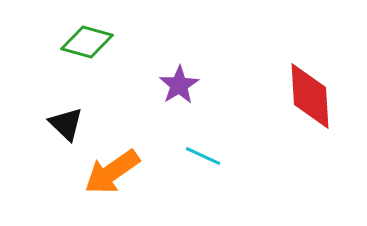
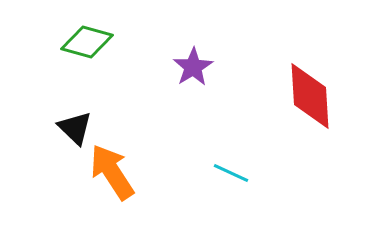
purple star: moved 14 px right, 18 px up
black triangle: moved 9 px right, 4 px down
cyan line: moved 28 px right, 17 px down
orange arrow: rotated 92 degrees clockwise
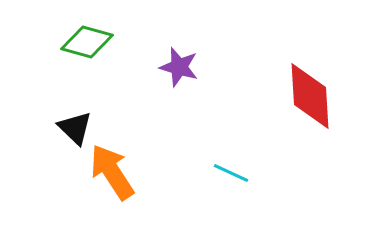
purple star: moved 14 px left; rotated 24 degrees counterclockwise
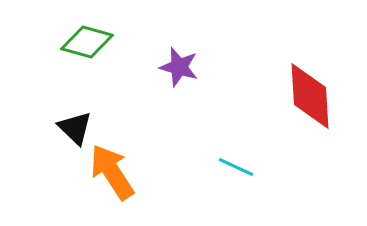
cyan line: moved 5 px right, 6 px up
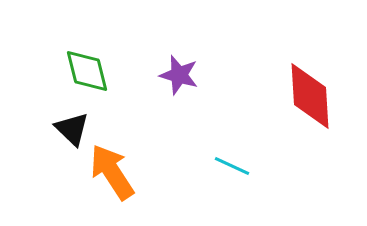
green diamond: moved 29 px down; rotated 60 degrees clockwise
purple star: moved 8 px down
black triangle: moved 3 px left, 1 px down
cyan line: moved 4 px left, 1 px up
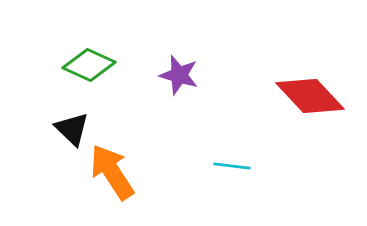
green diamond: moved 2 px right, 6 px up; rotated 51 degrees counterclockwise
red diamond: rotated 40 degrees counterclockwise
cyan line: rotated 18 degrees counterclockwise
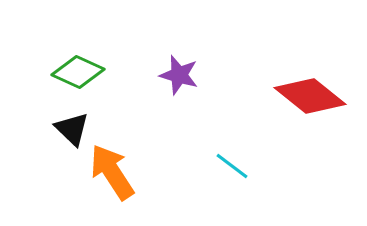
green diamond: moved 11 px left, 7 px down
red diamond: rotated 8 degrees counterclockwise
cyan line: rotated 30 degrees clockwise
